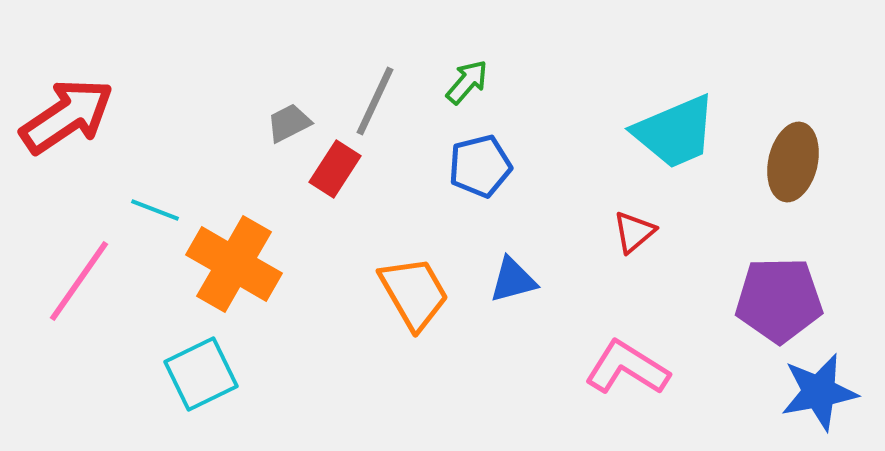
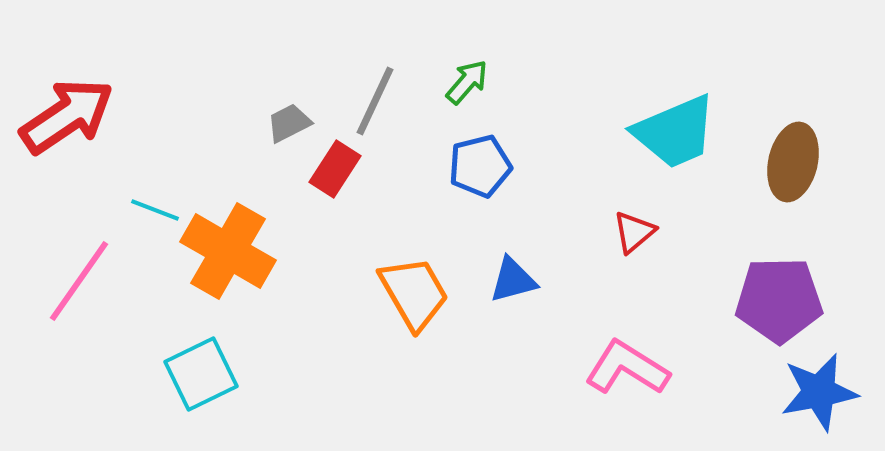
orange cross: moved 6 px left, 13 px up
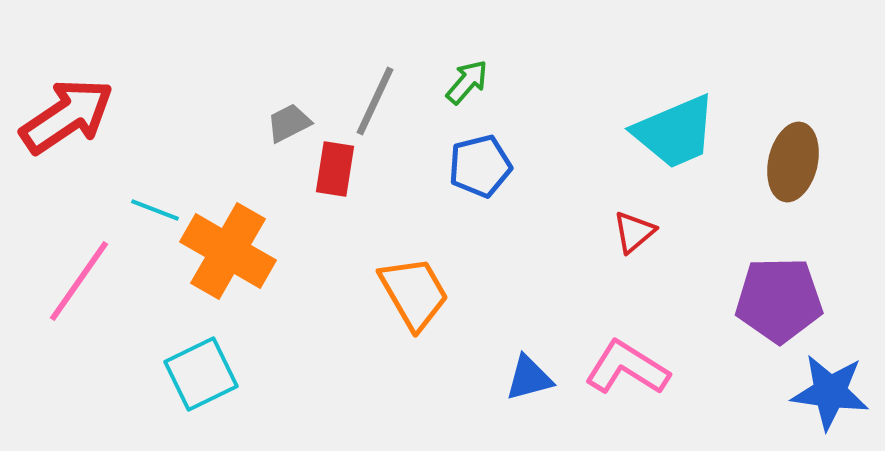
red rectangle: rotated 24 degrees counterclockwise
blue triangle: moved 16 px right, 98 px down
blue star: moved 11 px right; rotated 18 degrees clockwise
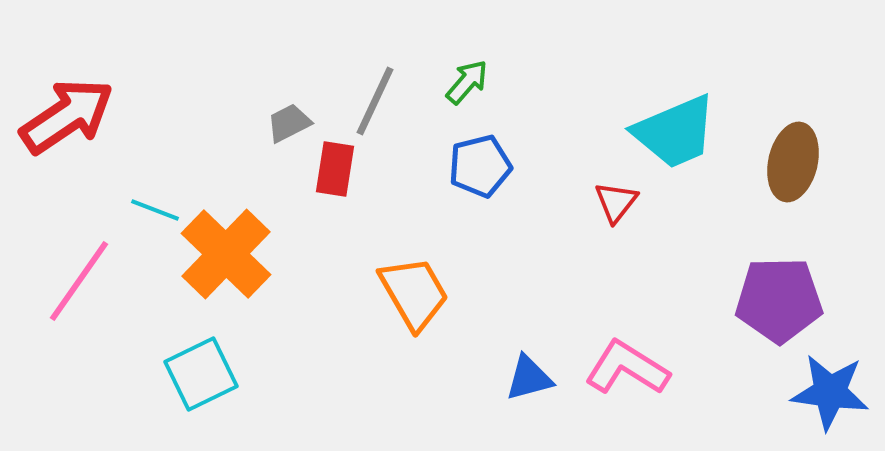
red triangle: moved 18 px left, 30 px up; rotated 12 degrees counterclockwise
orange cross: moved 2 px left, 3 px down; rotated 14 degrees clockwise
